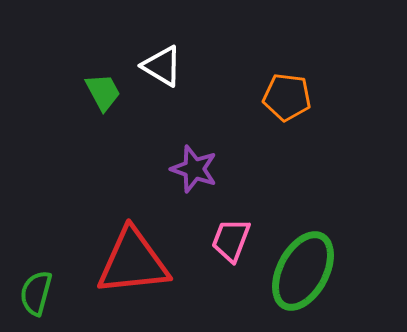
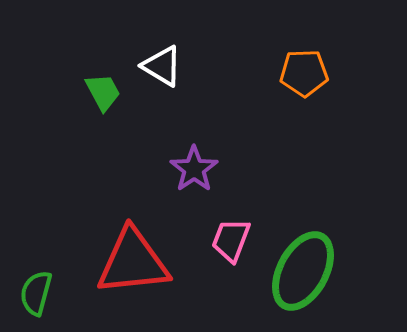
orange pentagon: moved 17 px right, 24 px up; rotated 9 degrees counterclockwise
purple star: rotated 18 degrees clockwise
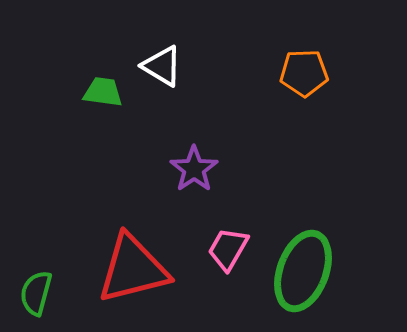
green trapezoid: rotated 54 degrees counterclockwise
pink trapezoid: moved 3 px left, 9 px down; rotated 9 degrees clockwise
red triangle: moved 7 px down; rotated 8 degrees counterclockwise
green ellipse: rotated 8 degrees counterclockwise
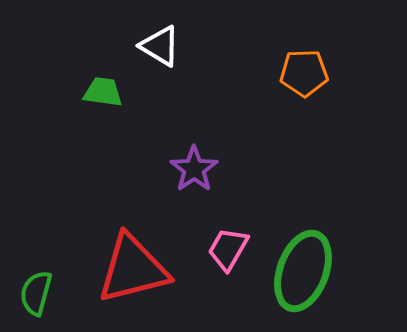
white triangle: moved 2 px left, 20 px up
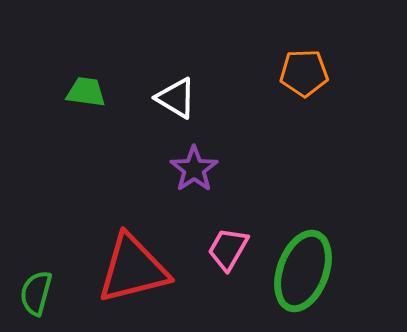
white triangle: moved 16 px right, 52 px down
green trapezoid: moved 17 px left
